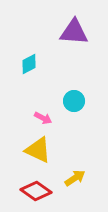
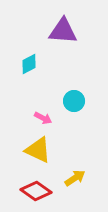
purple triangle: moved 11 px left, 1 px up
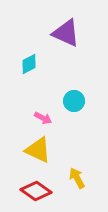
purple triangle: moved 3 px right, 2 px down; rotated 20 degrees clockwise
yellow arrow: moved 2 px right; rotated 85 degrees counterclockwise
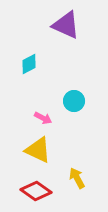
purple triangle: moved 8 px up
